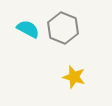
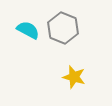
cyan semicircle: moved 1 px down
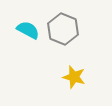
gray hexagon: moved 1 px down
